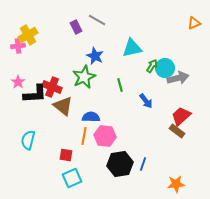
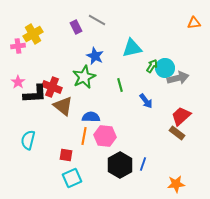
orange triangle: rotated 16 degrees clockwise
yellow cross: moved 5 px right, 1 px up
brown rectangle: moved 2 px down
black hexagon: moved 1 px down; rotated 20 degrees counterclockwise
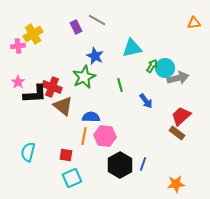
cyan semicircle: moved 12 px down
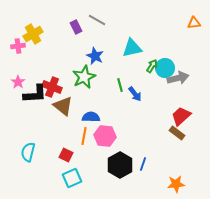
blue arrow: moved 11 px left, 7 px up
red square: rotated 16 degrees clockwise
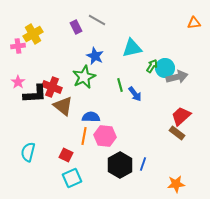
gray arrow: moved 1 px left, 1 px up
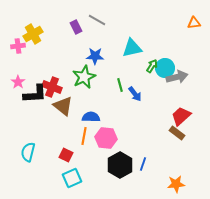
blue star: rotated 24 degrees counterclockwise
pink hexagon: moved 1 px right, 2 px down
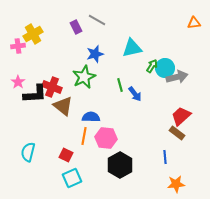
blue star: moved 2 px up; rotated 18 degrees counterclockwise
blue line: moved 22 px right, 7 px up; rotated 24 degrees counterclockwise
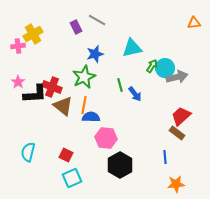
orange line: moved 31 px up
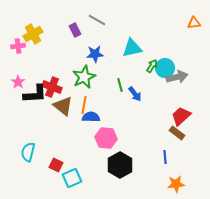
purple rectangle: moved 1 px left, 3 px down
blue star: rotated 12 degrees clockwise
red square: moved 10 px left, 10 px down
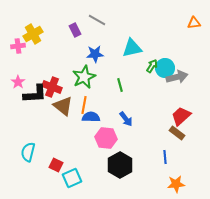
blue arrow: moved 9 px left, 25 px down
